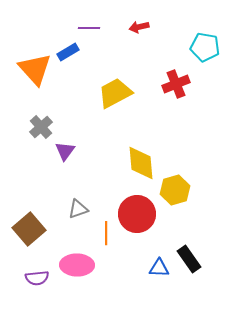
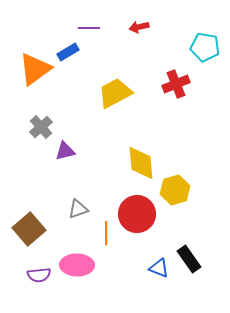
orange triangle: rotated 36 degrees clockwise
purple triangle: rotated 40 degrees clockwise
blue triangle: rotated 20 degrees clockwise
purple semicircle: moved 2 px right, 3 px up
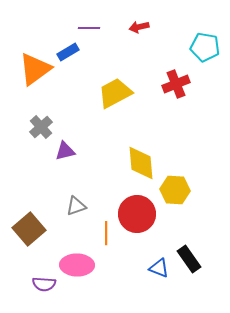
yellow hexagon: rotated 20 degrees clockwise
gray triangle: moved 2 px left, 3 px up
purple semicircle: moved 5 px right, 9 px down; rotated 10 degrees clockwise
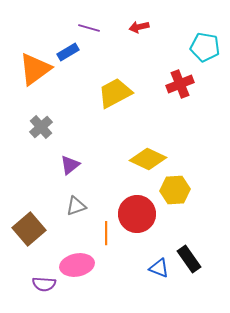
purple line: rotated 15 degrees clockwise
red cross: moved 4 px right
purple triangle: moved 5 px right, 14 px down; rotated 25 degrees counterclockwise
yellow diamond: moved 7 px right, 4 px up; rotated 60 degrees counterclockwise
yellow hexagon: rotated 8 degrees counterclockwise
pink ellipse: rotated 12 degrees counterclockwise
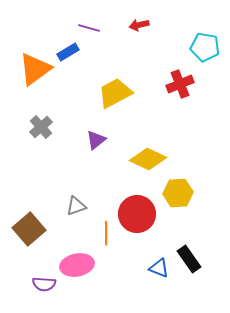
red arrow: moved 2 px up
purple triangle: moved 26 px right, 25 px up
yellow hexagon: moved 3 px right, 3 px down
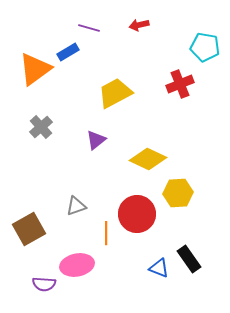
brown square: rotated 12 degrees clockwise
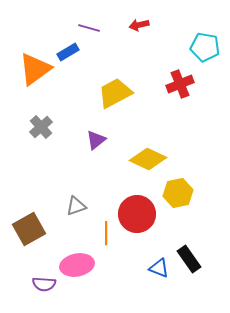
yellow hexagon: rotated 8 degrees counterclockwise
